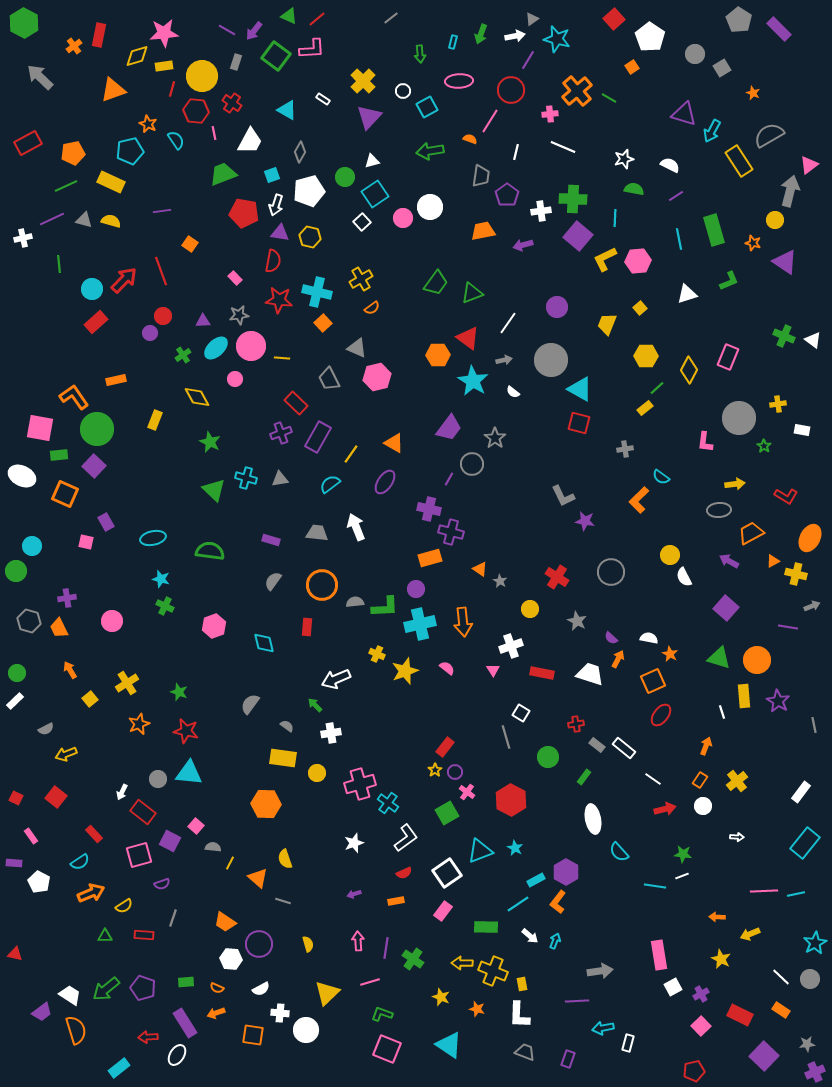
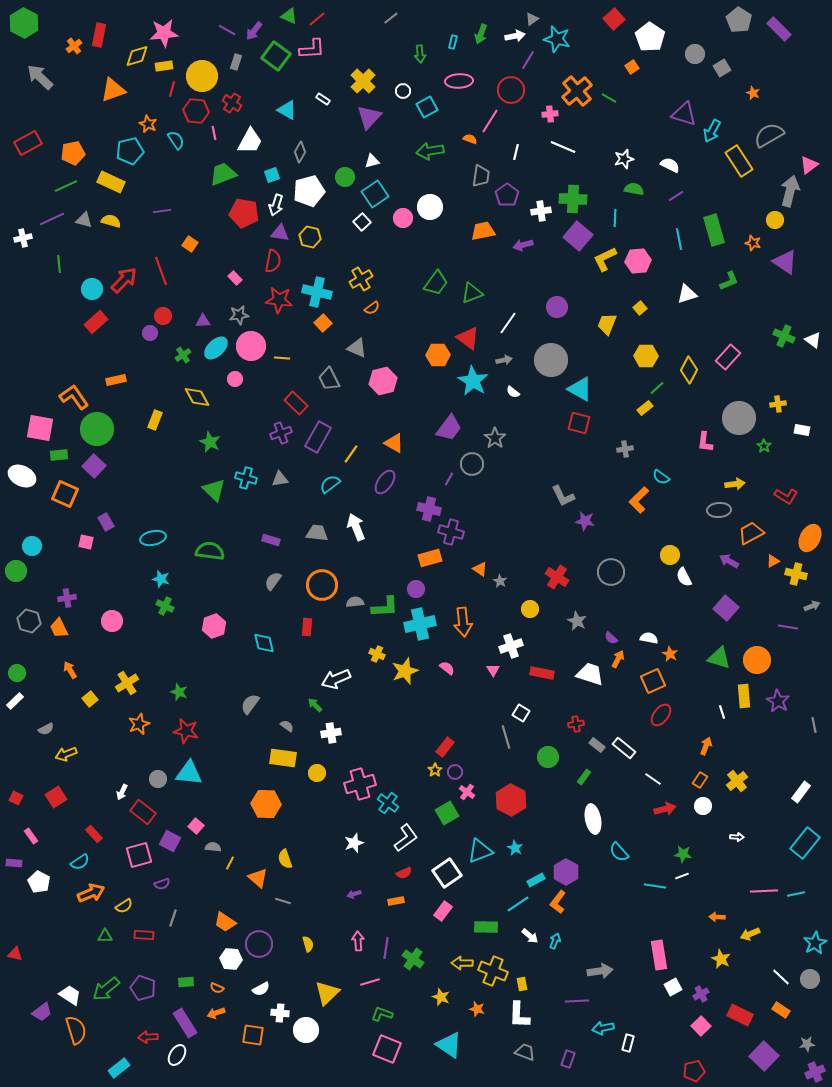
pink rectangle at (728, 357): rotated 20 degrees clockwise
pink hexagon at (377, 377): moved 6 px right, 4 px down
red square at (56, 797): rotated 20 degrees clockwise
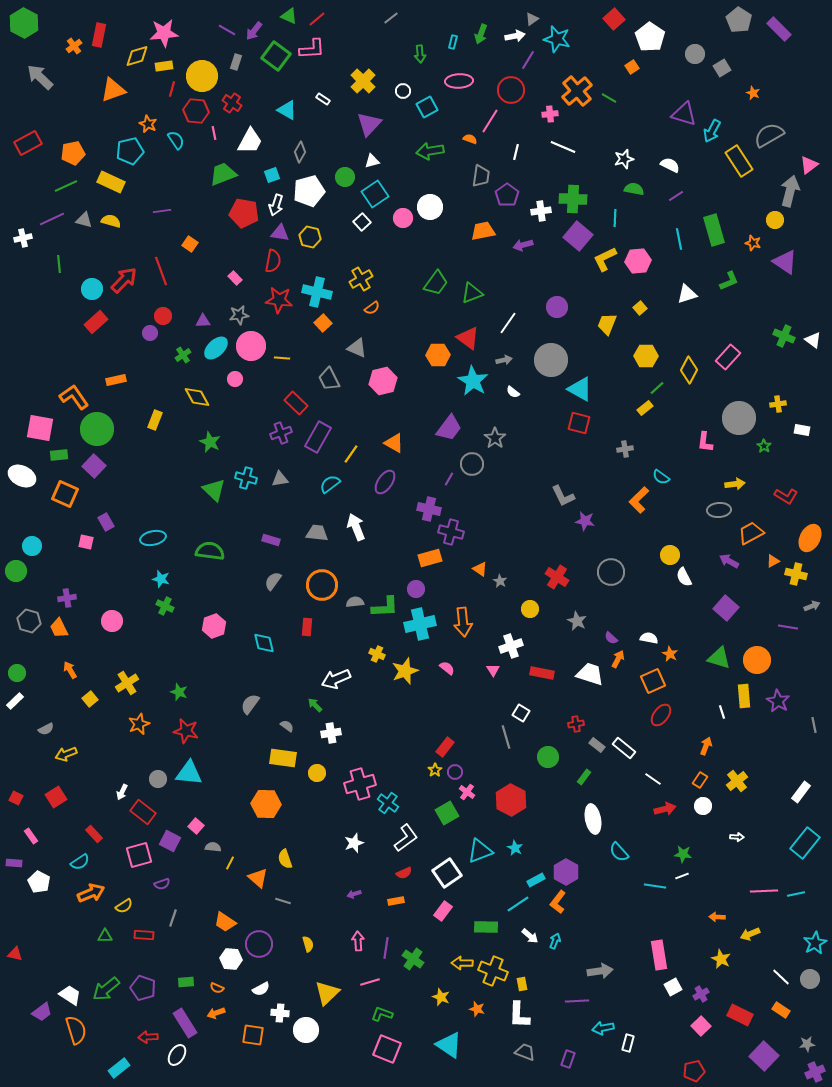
purple triangle at (369, 117): moved 7 px down
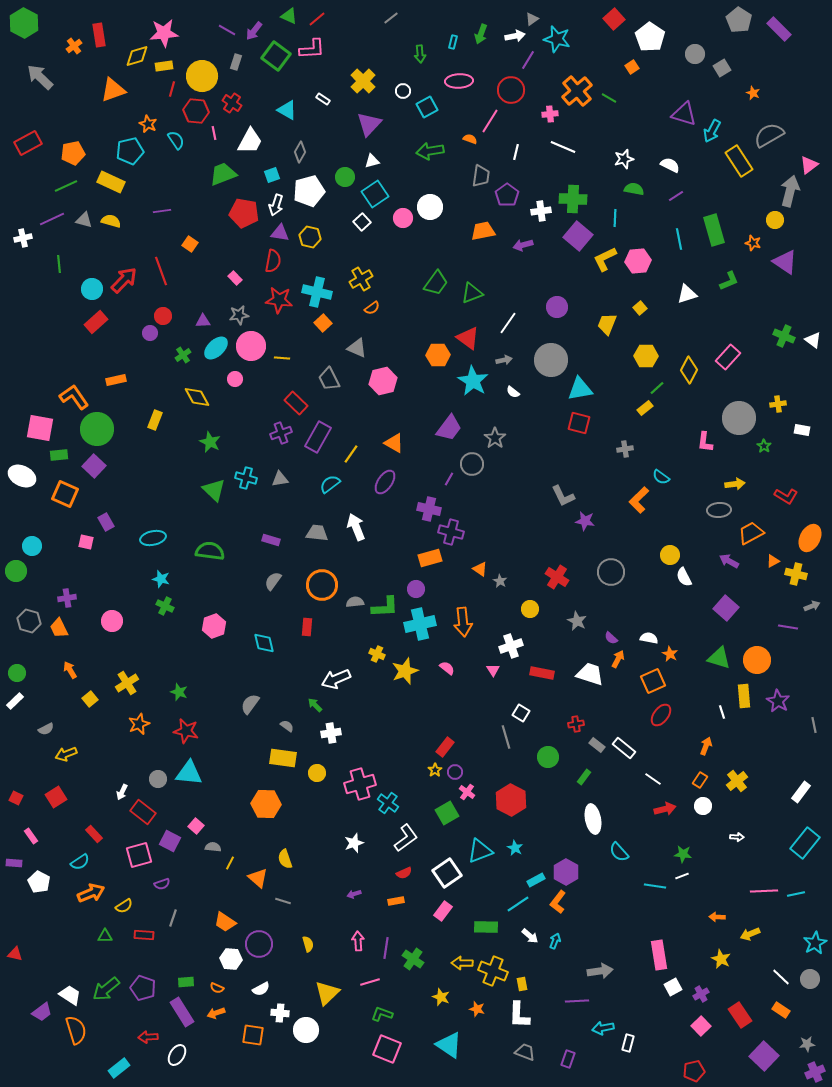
red rectangle at (99, 35): rotated 20 degrees counterclockwise
cyan triangle at (580, 389): rotated 40 degrees counterclockwise
red rectangle at (740, 1015): rotated 30 degrees clockwise
purple rectangle at (185, 1023): moved 3 px left, 11 px up
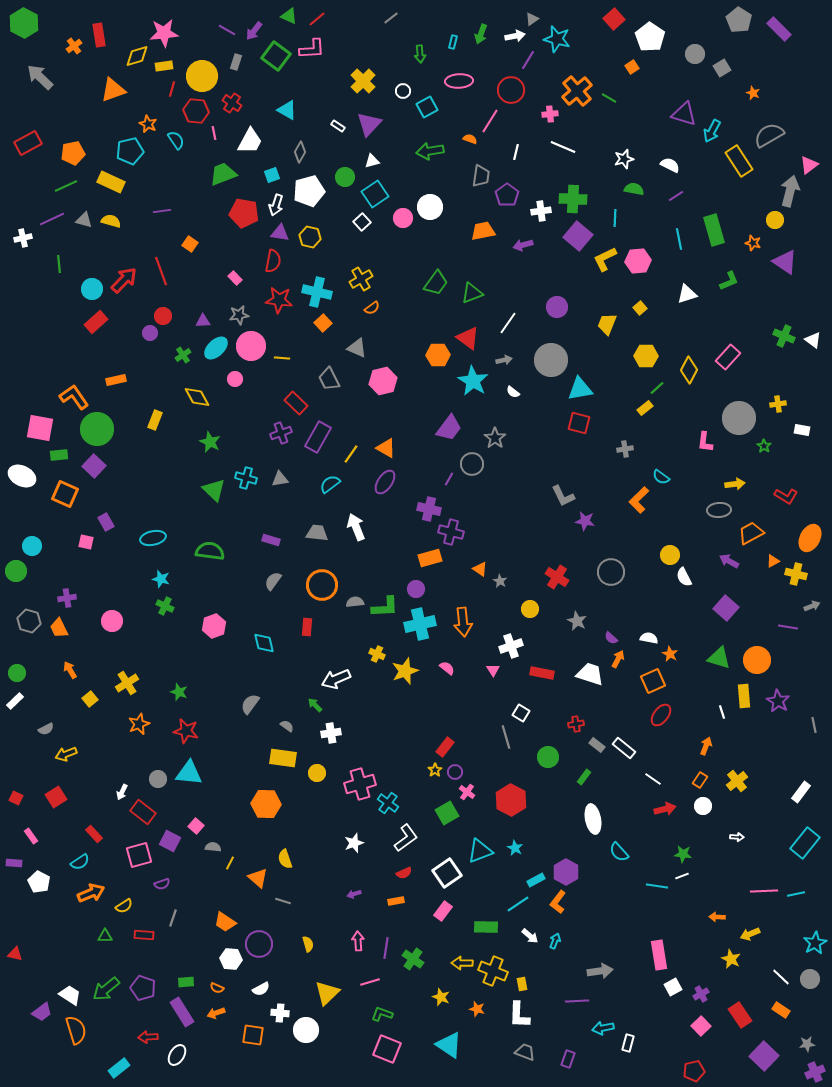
white rectangle at (323, 99): moved 15 px right, 27 px down
orange triangle at (394, 443): moved 8 px left, 5 px down
cyan line at (655, 886): moved 2 px right
yellow star at (721, 959): moved 10 px right
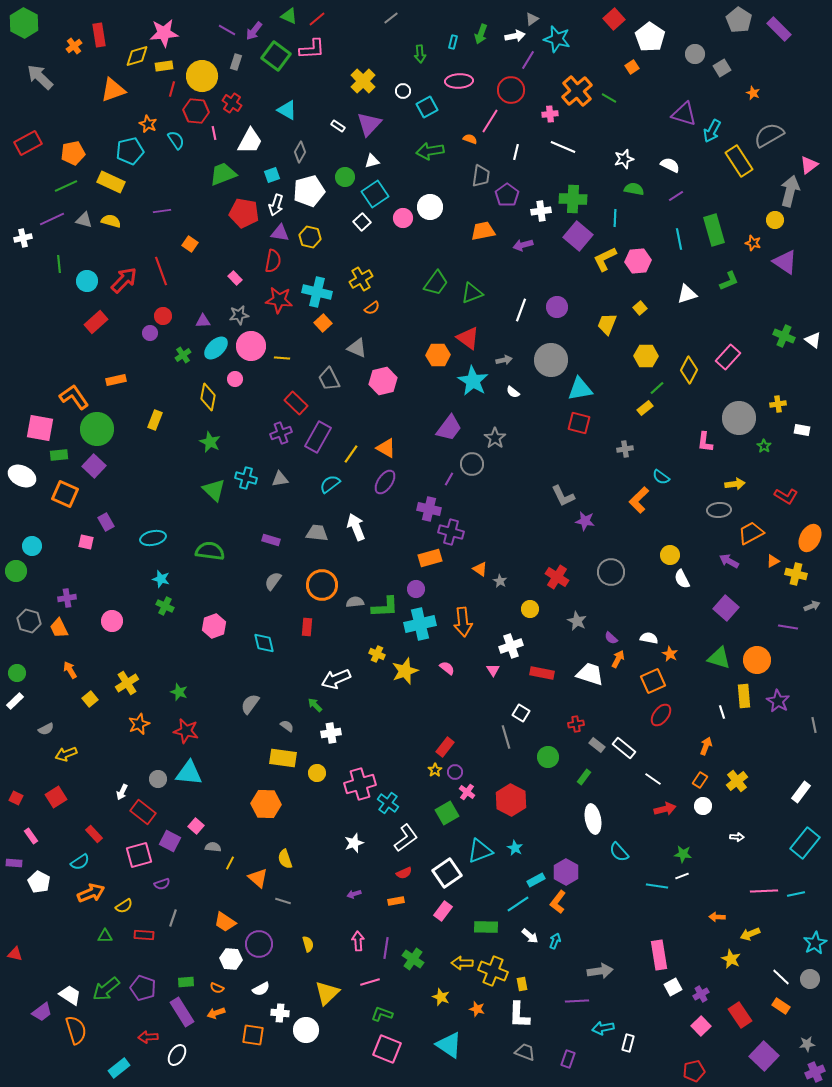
cyan circle at (92, 289): moved 5 px left, 8 px up
white line at (508, 323): moved 13 px right, 13 px up; rotated 15 degrees counterclockwise
yellow diamond at (197, 397): moved 11 px right; rotated 40 degrees clockwise
white semicircle at (684, 577): moved 2 px left, 2 px down
orange rectangle at (781, 1010): moved 4 px up
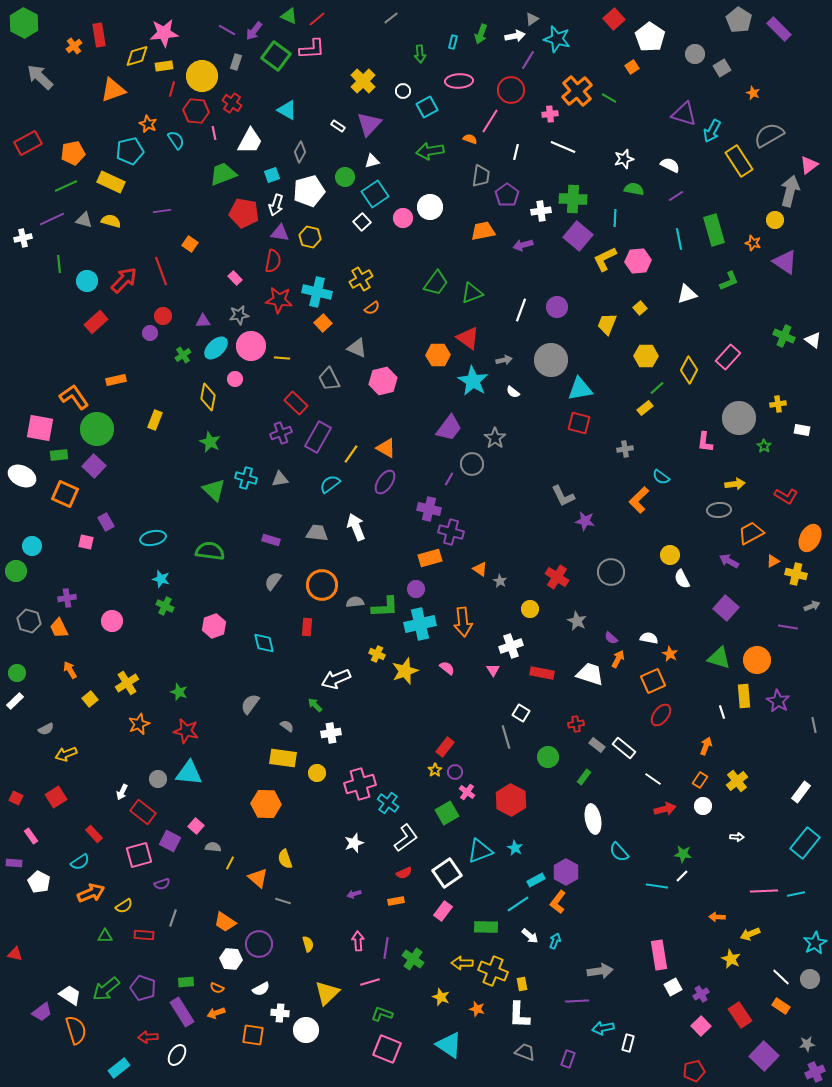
white line at (682, 876): rotated 24 degrees counterclockwise
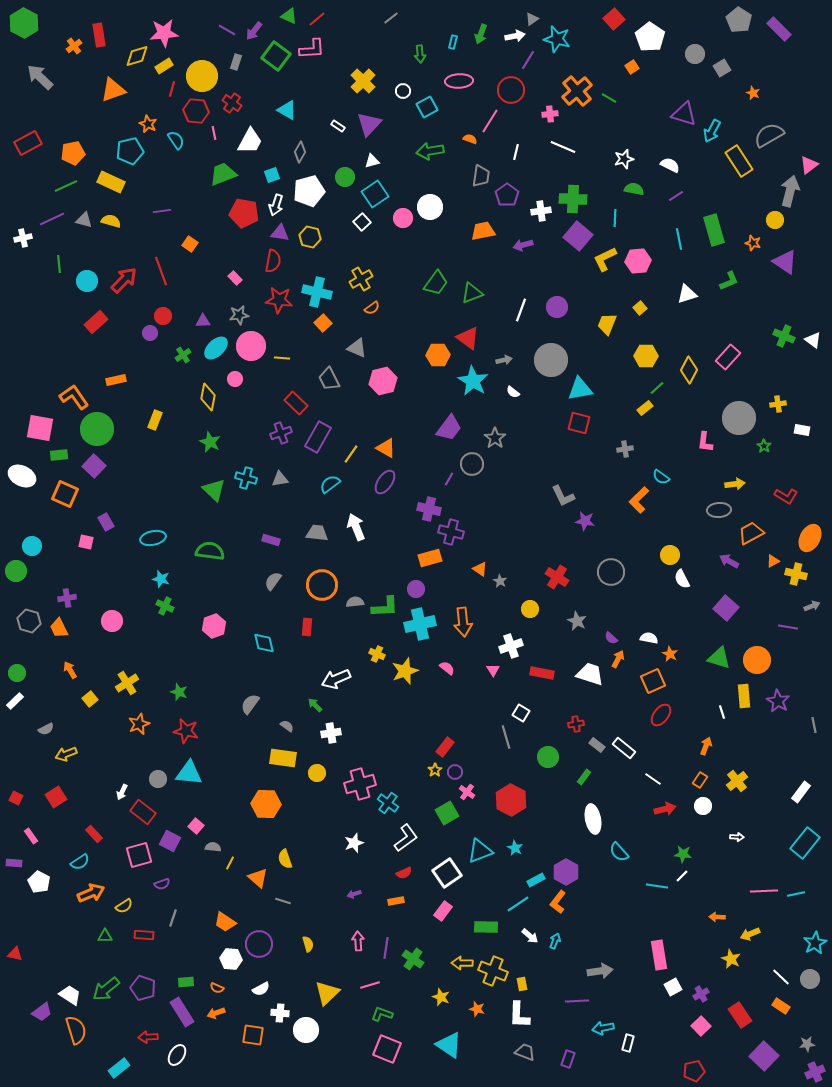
yellow rectangle at (164, 66): rotated 24 degrees counterclockwise
pink line at (370, 982): moved 3 px down
